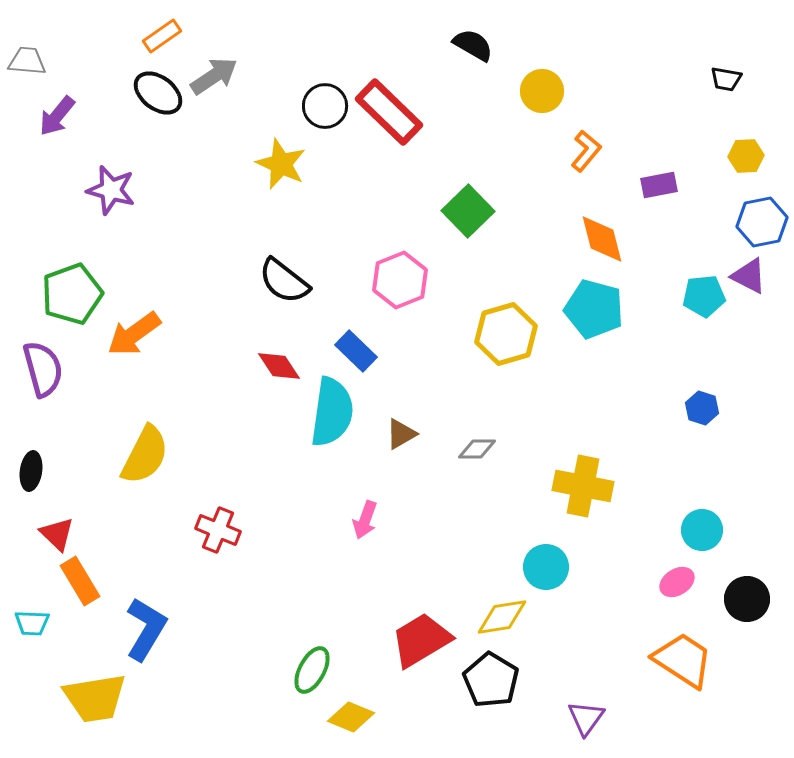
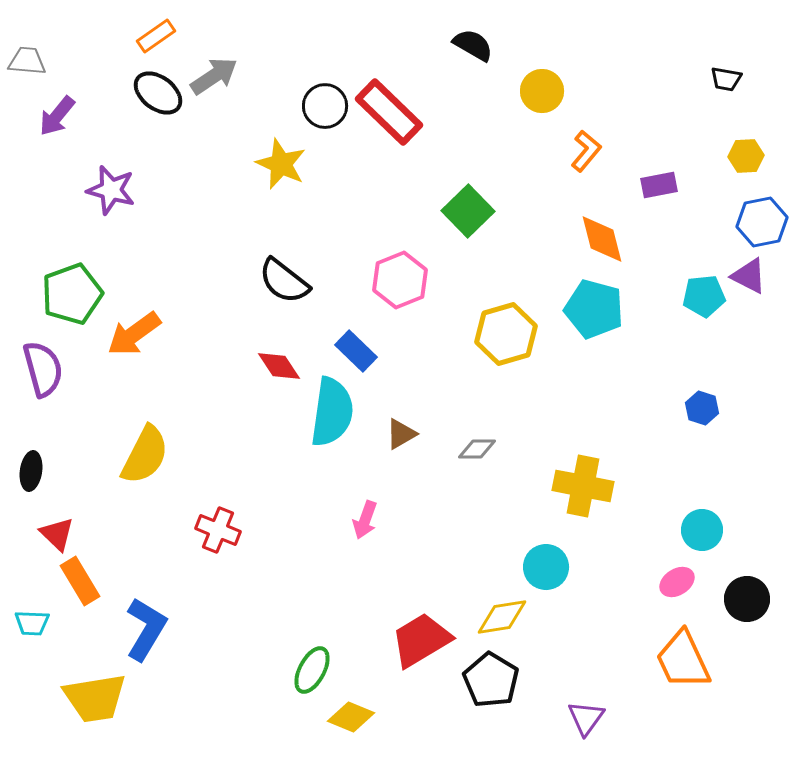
orange rectangle at (162, 36): moved 6 px left
orange trapezoid at (683, 660): rotated 148 degrees counterclockwise
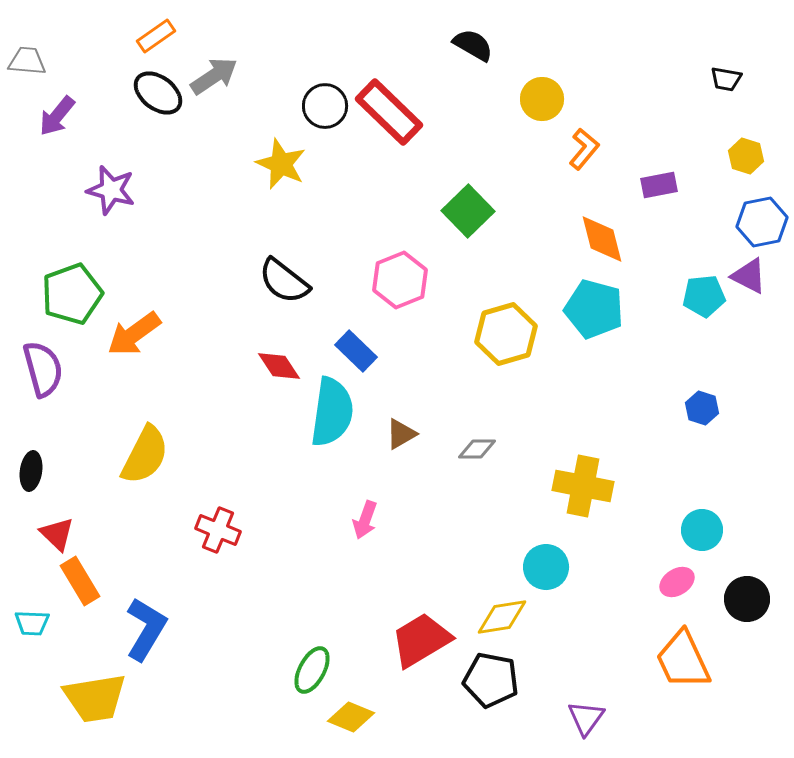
yellow circle at (542, 91): moved 8 px down
orange L-shape at (586, 151): moved 2 px left, 2 px up
yellow hexagon at (746, 156): rotated 20 degrees clockwise
black pentagon at (491, 680): rotated 20 degrees counterclockwise
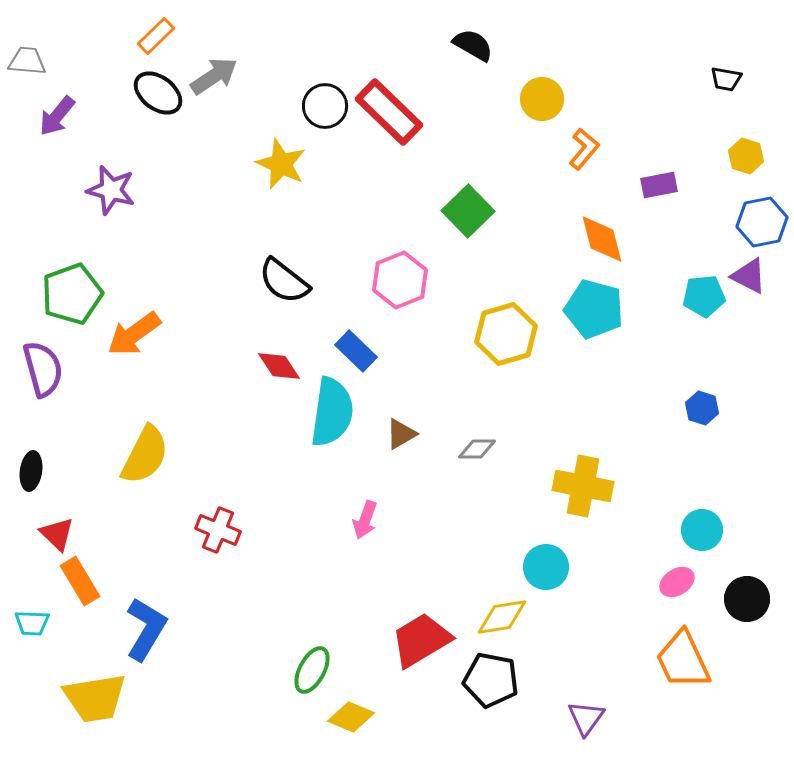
orange rectangle at (156, 36): rotated 9 degrees counterclockwise
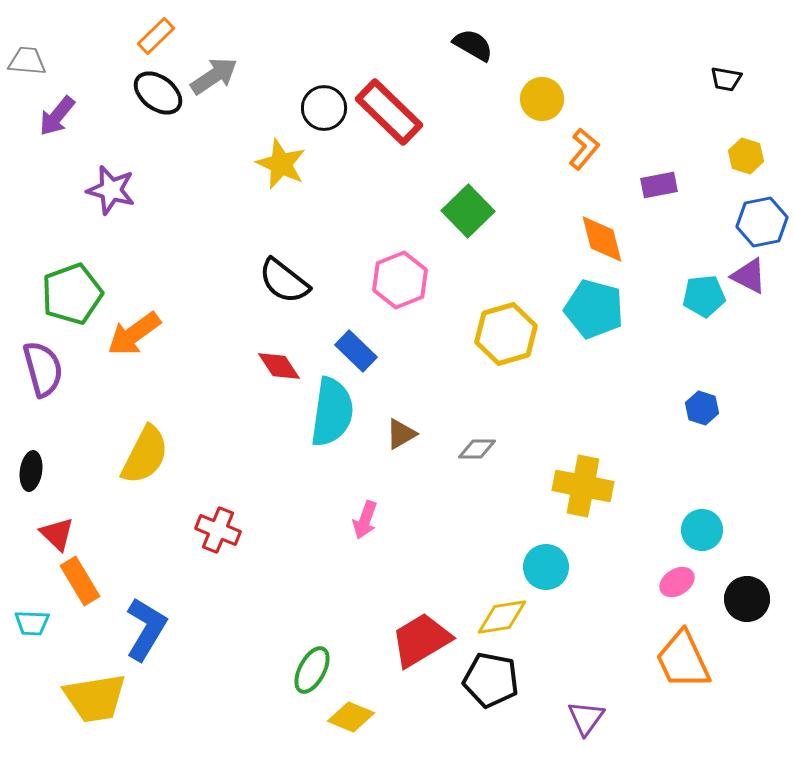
black circle at (325, 106): moved 1 px left, 2 px down
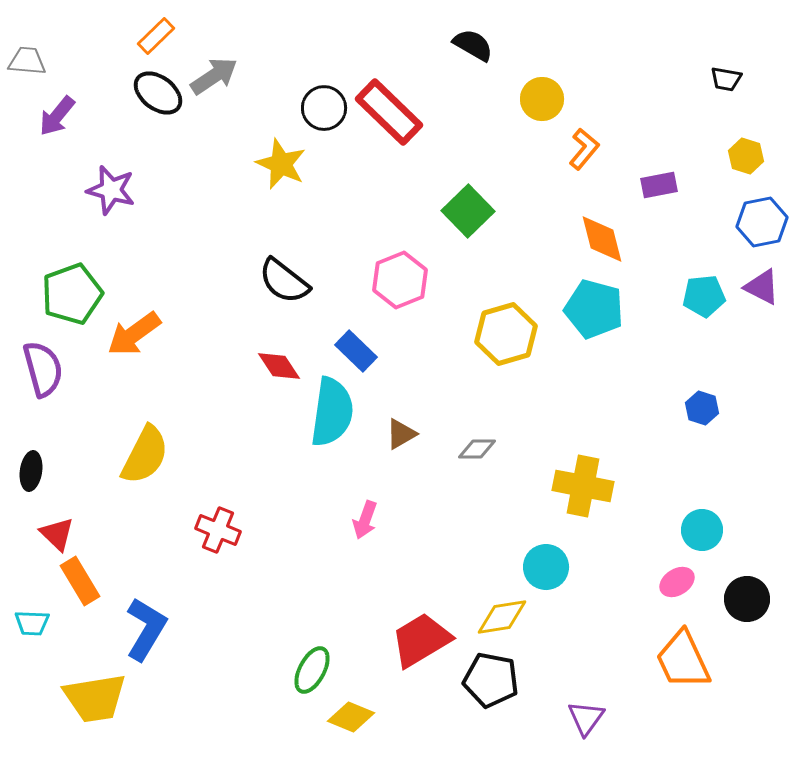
purple triangle at (749, 276): moved 13 px right, 11 px down
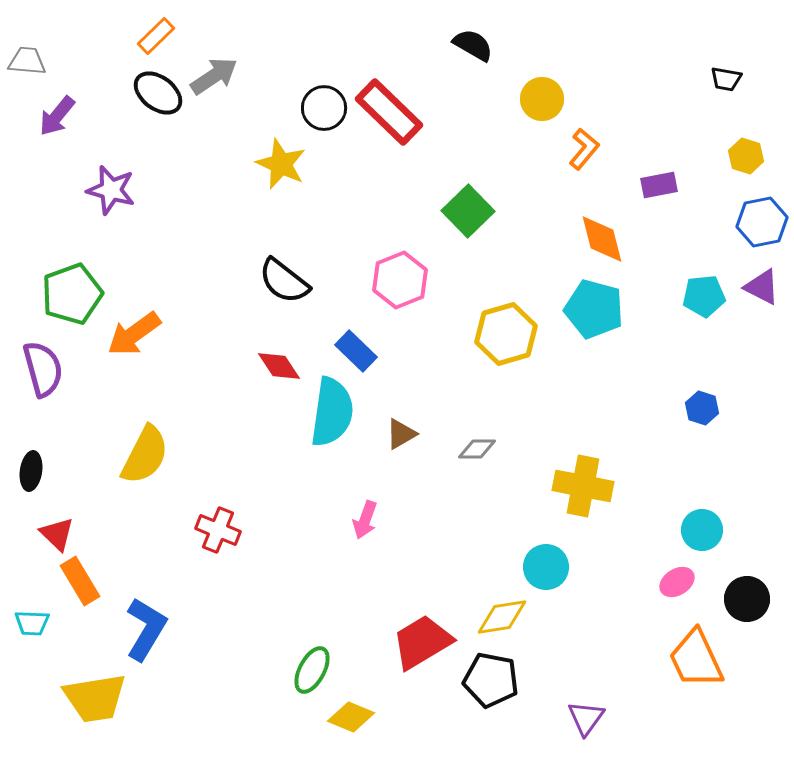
red trapezoid at (421, 640): moved 1 px right, 2 px down
orange trapezoid at (683, 660): moved 13 px right, 1 px up
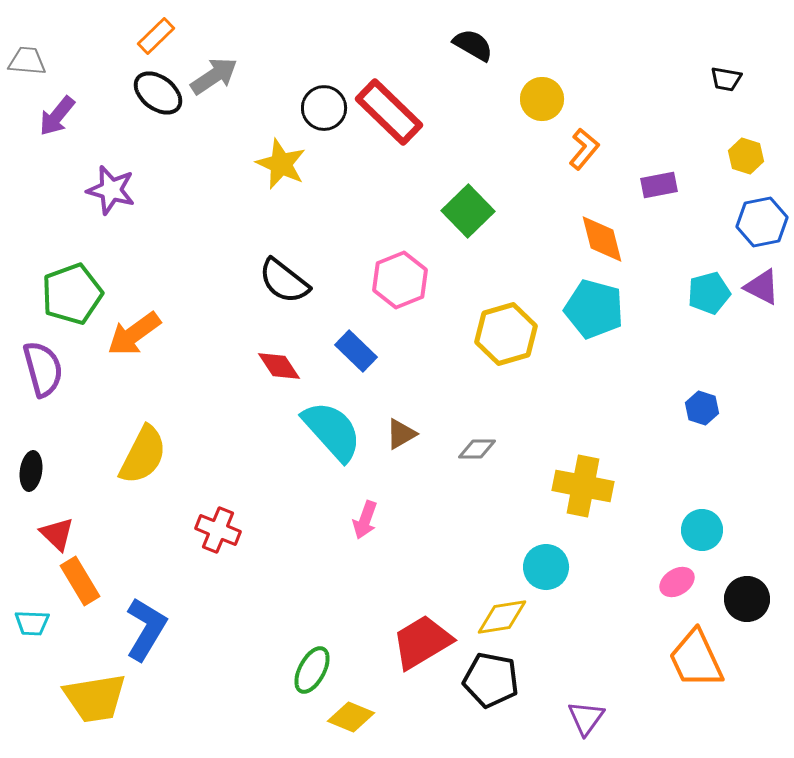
cyan pentagon at (704, 296): moved 5 px right, 3 px up; rotated 9 degrees counterclockwise
cyan semicircle at (332, 412): moved 19 px down; rotated 50 degrees counterclockwise
yellow semicircle at (145, 455): moved 2 px left
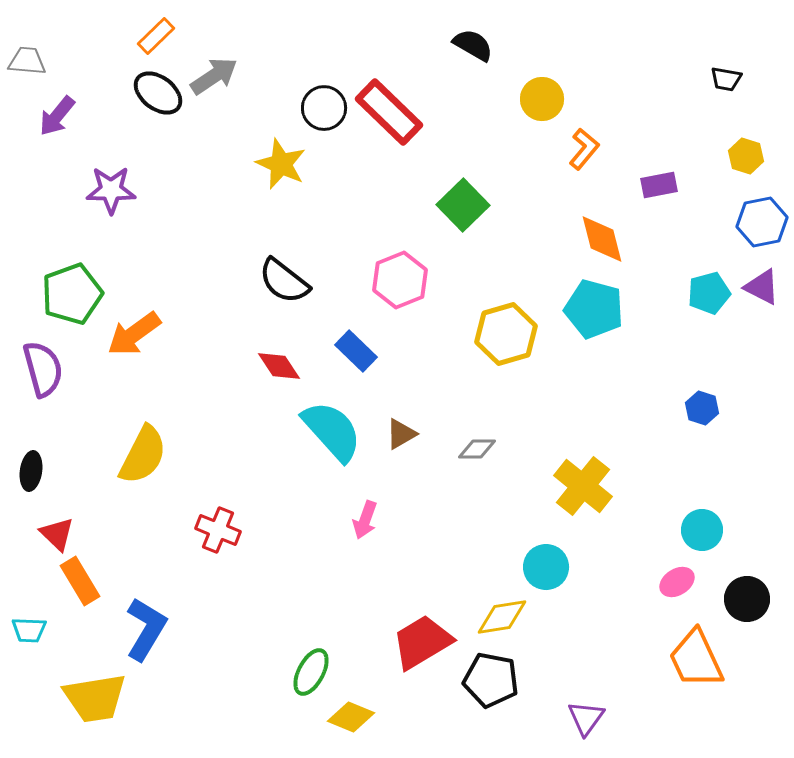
purple star at (111, 190): rotated 15 degrees counterclockwise
green square at (468, 211): moved 5 px left, 6 px up
yellow cross at (583, 486): rotated 28 degrees clockwise
cyan trapezoid at (32, 623): moved 3 px left, 7 px down
green ellipse at (312, 670): moved 1 px left, 2 px down
